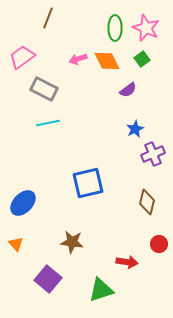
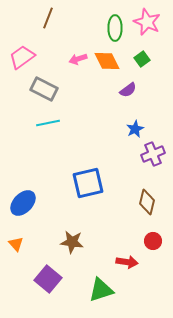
pink star: moved 1 px right, 6 px up
red circle: moved 6 px left, 3 px up
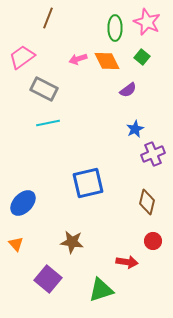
green square: moved 2 px up; rotated 14 degrees counterclockwise
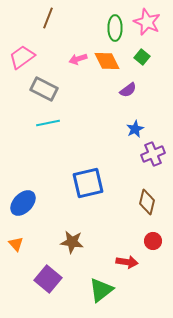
green triangle: rotated 20 degrees counterclockwise
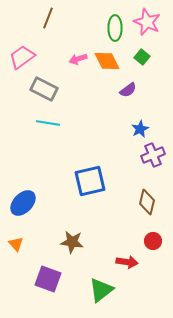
cyan line: rotated 20 degrees clockwise
blue star: moved 5 px right
purple cross: moved 1 px down
blue square: moved 2 px right, 2 px up
purple square: rotated 20 degrees counterclockwise
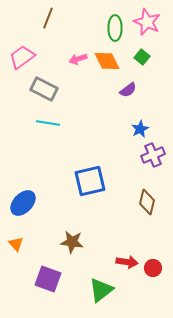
red circle: moved 27 px down
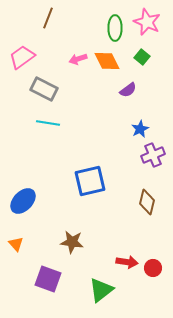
blue ellipse: moved 2 px up
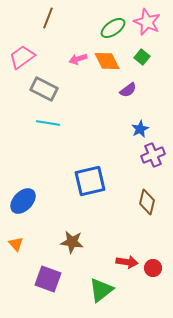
green ellipse: moved 2 px left; rotated 55 degrees clockwise
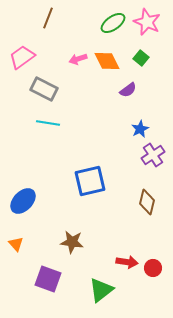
green ellipse: moved 5 px up
green square: moved 1 px left, 1 px down
purple cross: rotated 10 degrees counterclockwise
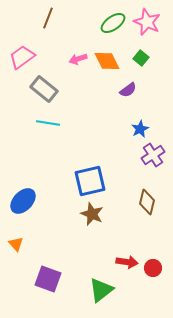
gray rectangle: rotated 12 degrees clockwise
brown star: moved 20 px right, 28 px up; rotated 15 degrees clockwise
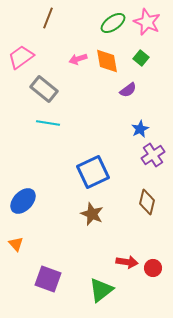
pink trapezoid: moved 1 px left
orange diamond: rotated 16 degrees clockwise
blue square: moved 3 px right, 9 px up; rotated 12 degrees counterclockwise
